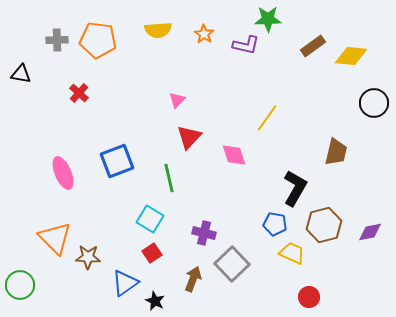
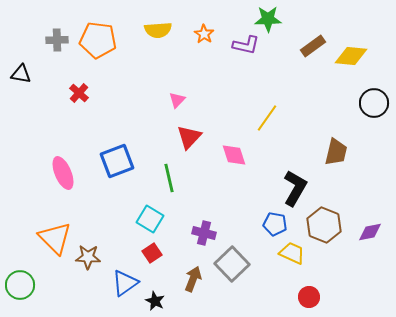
brown hexagon: rotated 24 degrees counterclockwise
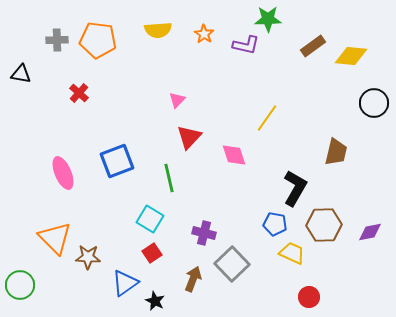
brown hexagon: rotated 24 degrees counterclockwise
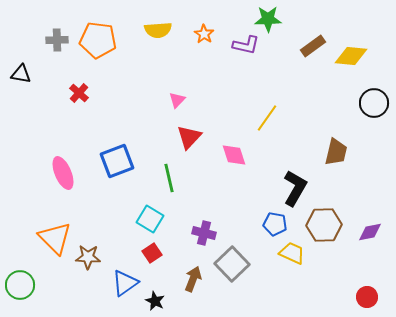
red circle: moved 58 px right
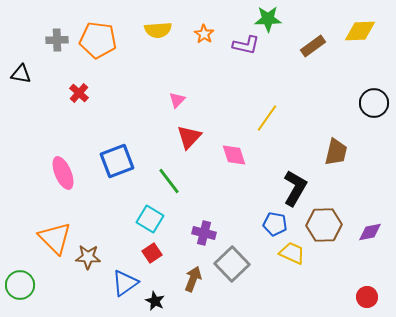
yellow diamond: moved 9 px right, 25 px up; rotated 8 degrees counterclockwise
green line: moved 3 px down; rotated 24 degrees counterclockwise
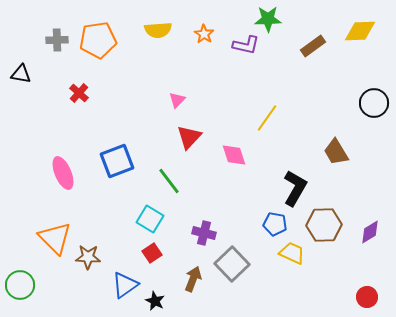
orange pentagon: rotated 15 degrees counterclockwise
brown trapezoid: rotated 136 degrees clockwise
purple diamond: rotated 20 degrees counterclockwise
blue triangle: moved 2 px down
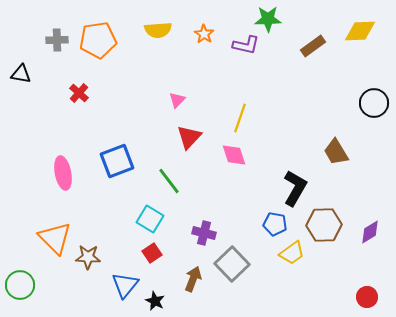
yellow line: moved 27 px left; rotated 16 degrees counterclockwise
pink ellipse: rotated 12 degrees clockwise
yellow trapezoid: rotated 120 degrees clockwise
blue triangle: rotated 16 degrees counterclockwise
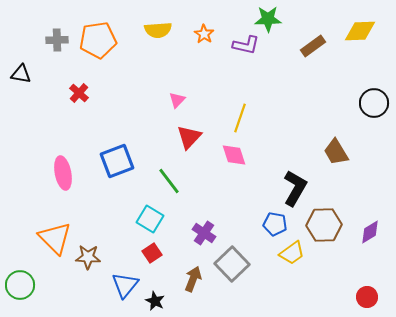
purple cross: rotated 20 degrees clockwise
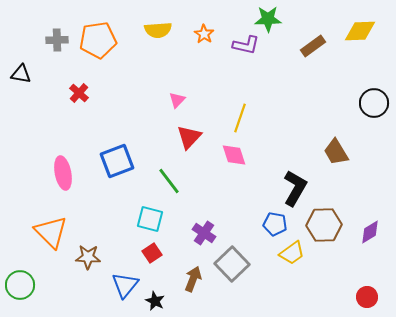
cyan square: rotated 16 degrees counterclockwise
orange triangle: moved 4 px left, 6 px up
